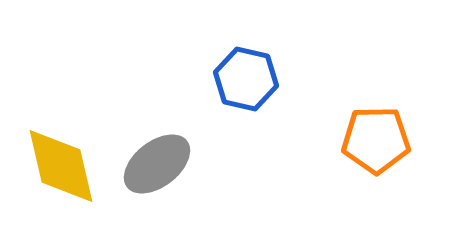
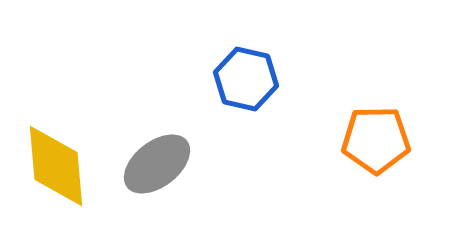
yellow diamond: moved 5 px left; rotated 8 degrees clockwise
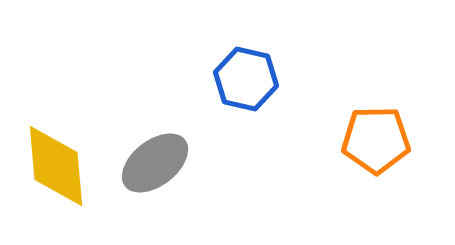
gray ellipse: moved 2 px left, 1 px up
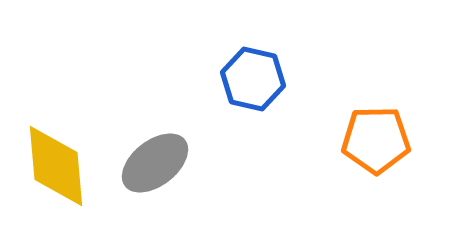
blue hexagon: moved 7 px right
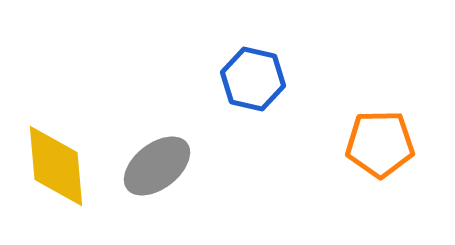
orange pentagon: moved 4 px right, 4 px down
gray ellipse: moved 2 px right, 3 px down
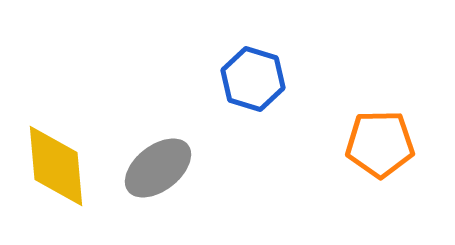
blue hexagon: rotated 4 degrees clockwise
gray ellipse: moved 1 px right, 2 px down
